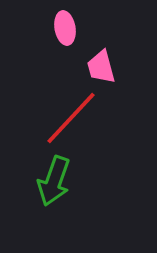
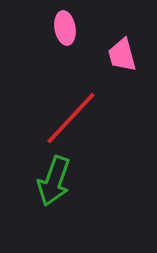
pink trapezoid: moved 21 px right, 12 px up
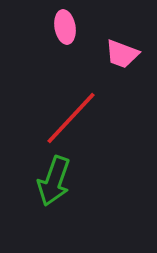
pink ellipse: moved 1 px up
pink trapezoid: moved 1 px up; rotated 54 degrees counterclockwise
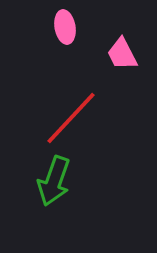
pink trapezoid: rotated 42 degrees clockwise
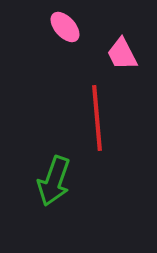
pink ellipse: rotated 32 degrees counterclockwise
red line: moved 26 px right; rotated 48 degrees counterclockwise
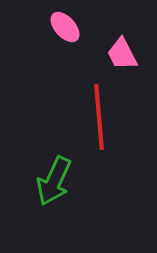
red line: moved 2 px right, 1 px up
green arrow: rotated 6 degrees clockwise
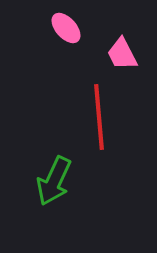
pink ellipse: moved 1 px right, 1 px down
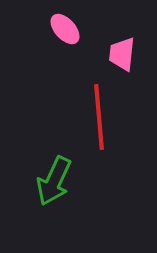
pink ellipse: moved 1 px left, 1 px down
pink trapezoid: rotated 33 degrees clockwise
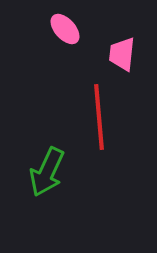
green arrow: moved 7 px left, 9 px up
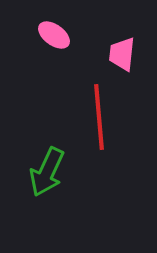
pink ellipse: moved 11 px left, 6 px down; rotated 12 degrees counterclockwise
